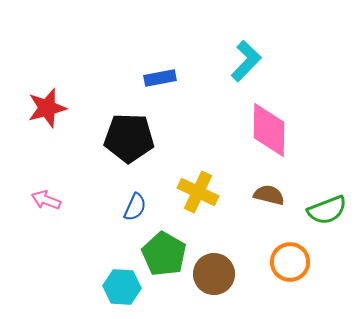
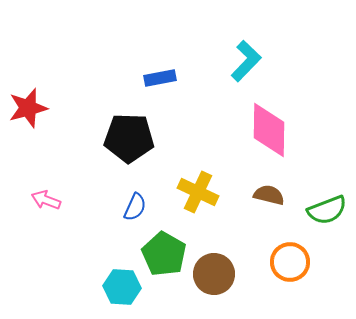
red star: moved 19 px left
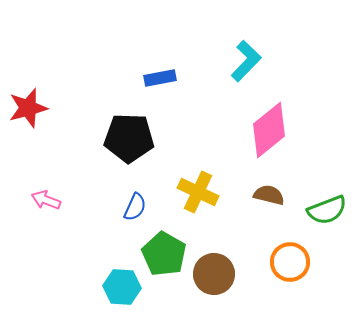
pink diamond: rotated 50 degrees clockwise
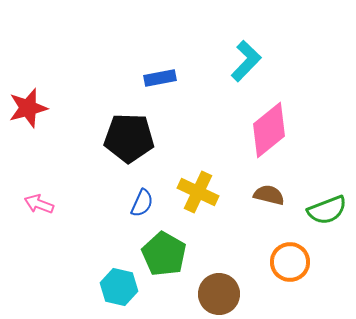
pink arrow: moved 7 px left, 4 px down
blue semicircle: moved 7 px right, 4 px up
brown circle: moved 5 px right, 20 px down
cyan hexagon: moved 3 px left; rotated 9 degrees clockwise
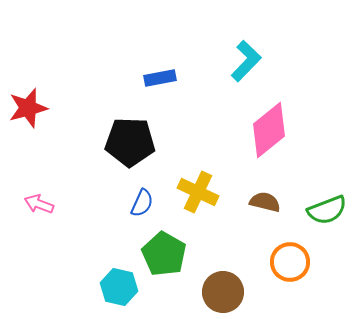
black pentagon: moved 1 px right, 4 px down
brown semicircle: moved 4 px left, 7 px down
brown circle: moved 4 px right, 2 px up
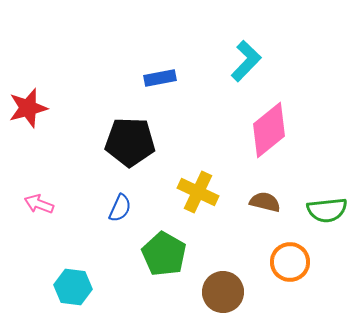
blue semicircle: moved 22 px left, 5 px down
green semicircle: rotated 15 degrees clockwise
cyan hexagon: moved 46 px left; rotated 6 degrees counterclockwise
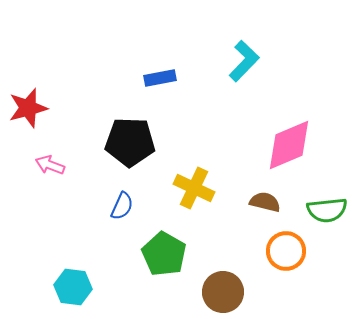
cyan L-shape: moved 2 px left
pink diamond: moved 20 px right, 15 px down; rotated 16 degrees clockwise
yellow cross: moved 4 px left, 4 px up
pink arrow: moved 11 px right, 39 px up
blue semicircle: moved 2 px right, 2 px up
orange circle: moved 4 px left, 11 px up
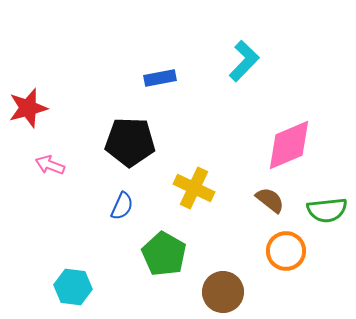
brown semicircle: moved 5 px right, 2 px up; rotated 24 degrees clockwise
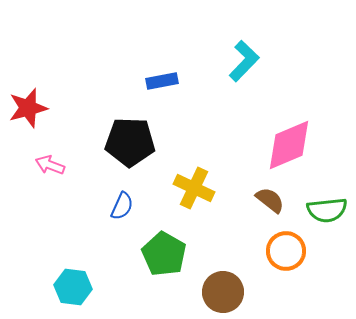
blue rectangle: moved 2 px right, 3 px down
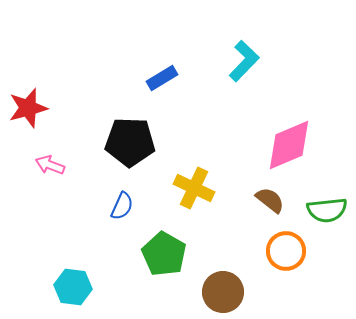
blue rectangle: moved 3 px up; rotated 20 degrees counterclockwise
